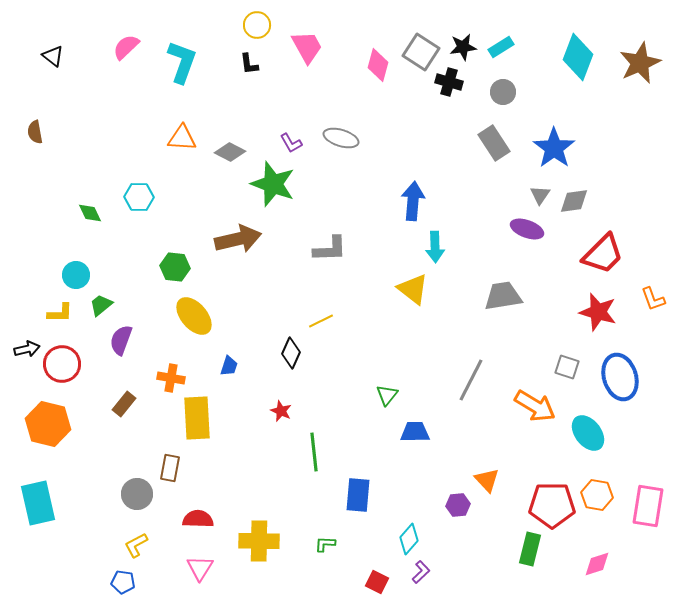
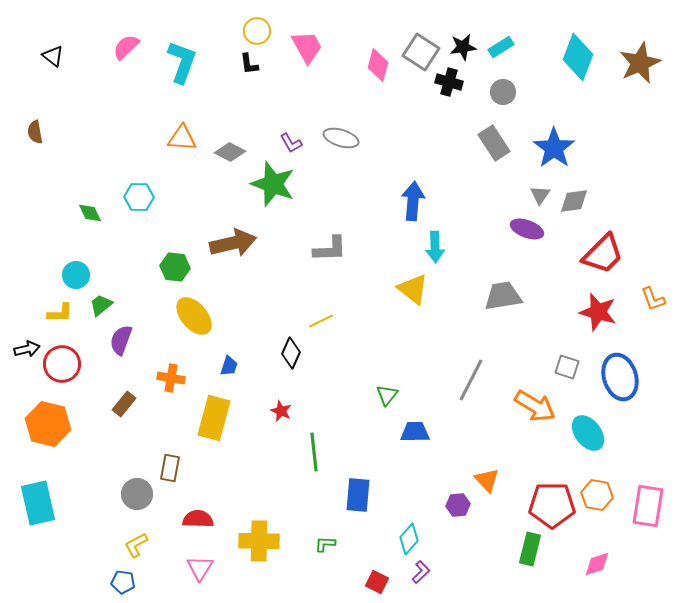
yellow circle at (257, 25): moved 6 px down
brown arrow at (238, 239): moved 5 px left, 4 px down
yellow rectangle at (197, 418): moved 17 px right; rotated 18 degrees clockwise
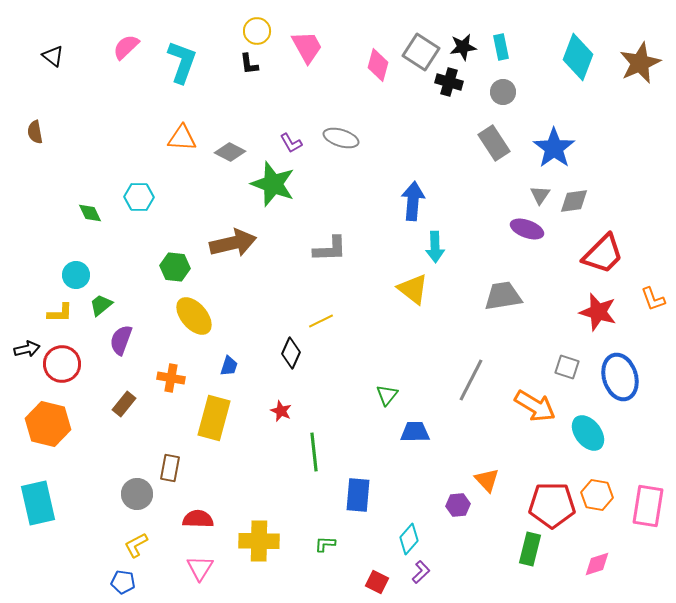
cyan rectangle at (501, 47): rotated 70 degrees counterclockwise
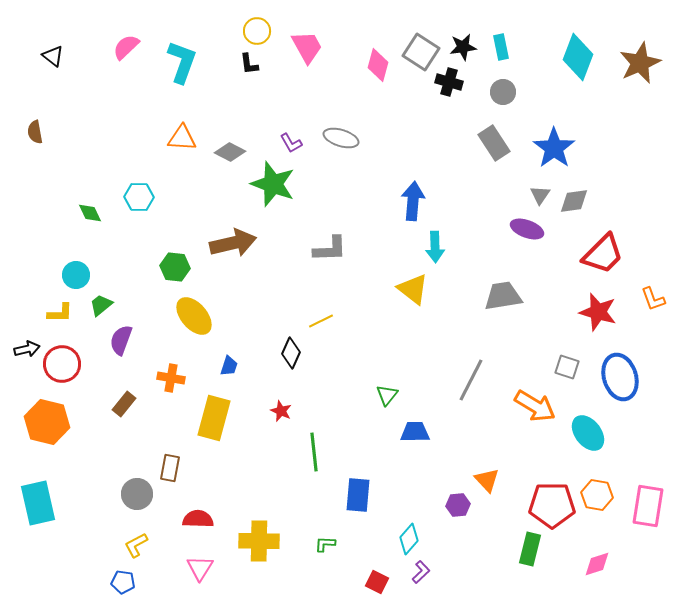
orange hexagon at (48, 424): moved 1 px left, 2 px up
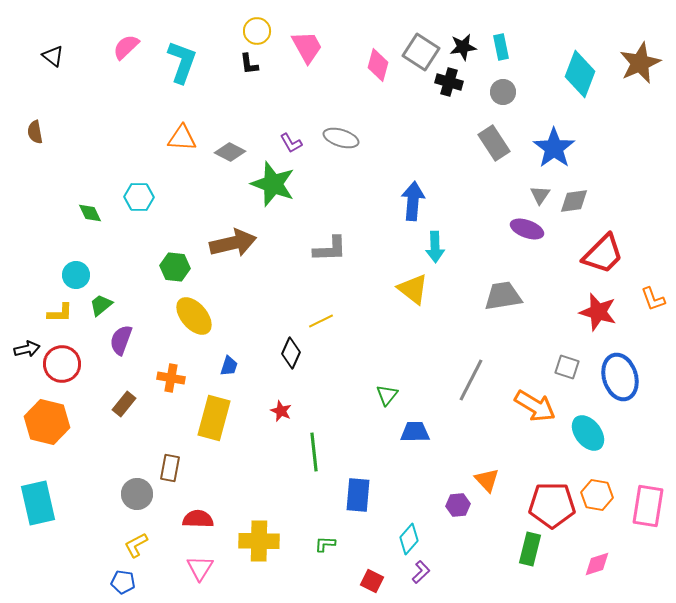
cyan diamond at (578, 57): moved 2 px right, 17 px down
red square at (377, 582): moved 5 px left, 1 px up
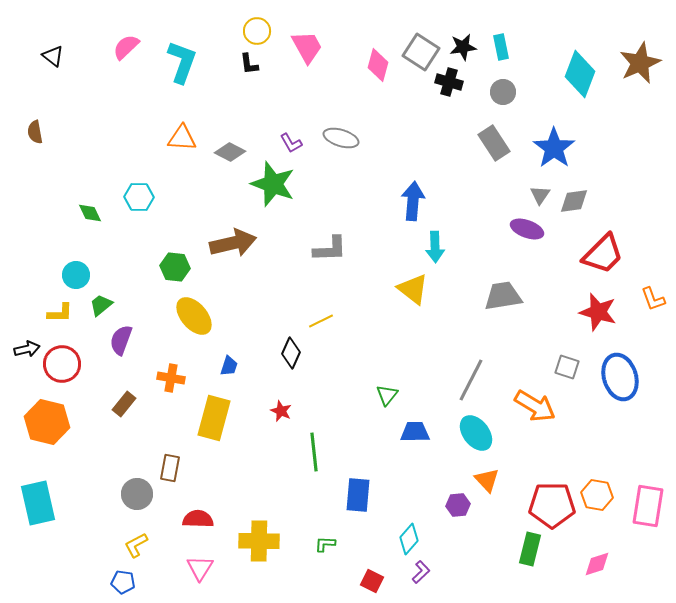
cyan ellipse at (588, 433): moved 112 px left
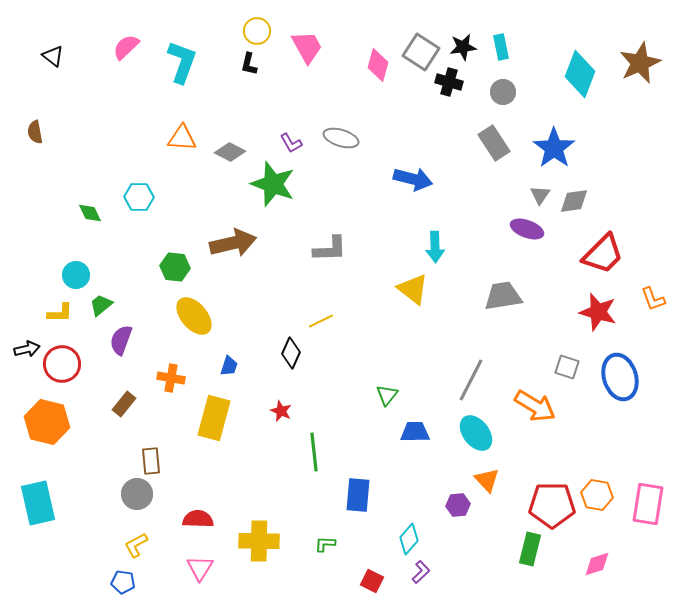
black L-shape at (249, 64): rotated 20 degrees clockwise
blue arrow at (413, 201): moved 22 px up; rotated 99 degrees clockwise
brown rectangle at (170, 468): moved 19 px left, 7 px up; rotated 16 degrees counterclockwise
pink rectangle at (648, 506): moved 2 px up
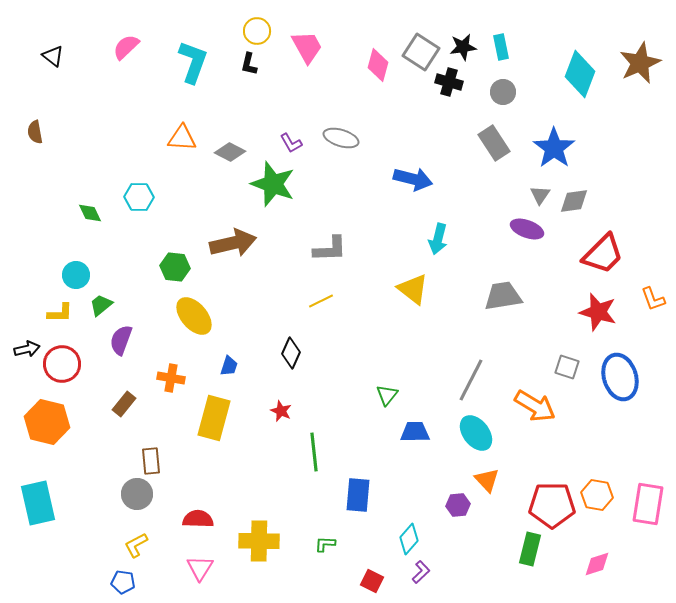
cyan L-shape at (182, 62): moved 11 px right
cyan arrow at (435, 247): moved 3 px right, 8 px up; rotated 16 degrees clockwise
yellow line at (321, 321): moved 20 px up
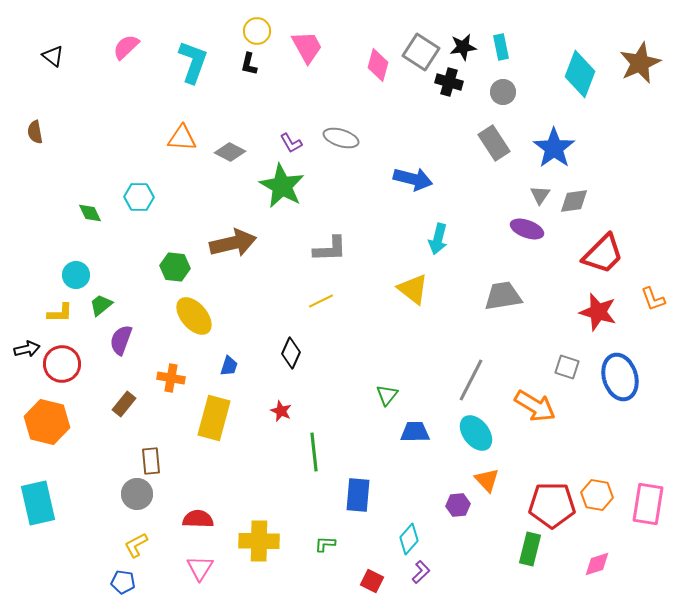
green star at (273, 184): moved 9 px right, 2 px down; rotated 9 degrees clockwise
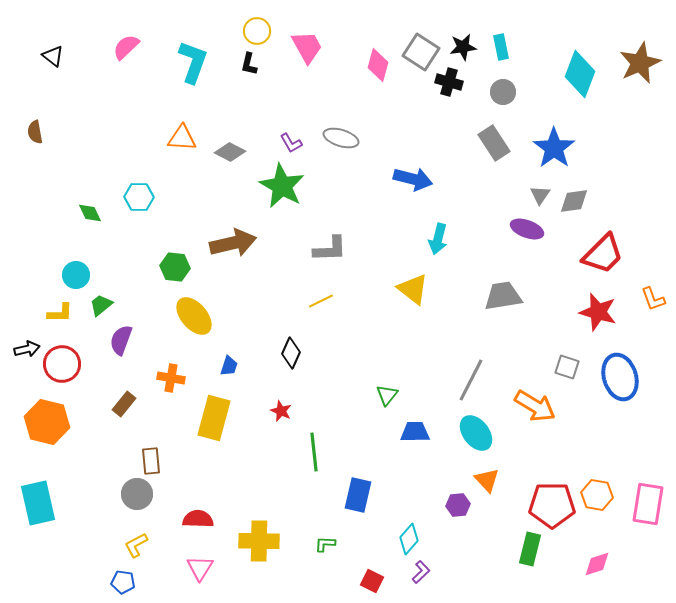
blue rectangle at (358, 495): rotated 8 degrees clockwise
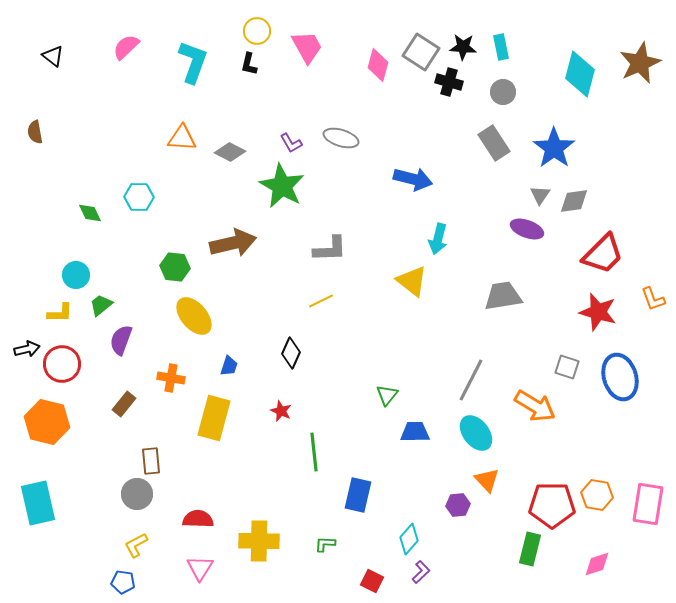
black star at (463, 47): rotated 12 degrees clockwise
cyan diamond at (580, 74): rotated 6 degrees counterclockwise
yellow triangle at (413, 289): moved 1 px left, 8 px up
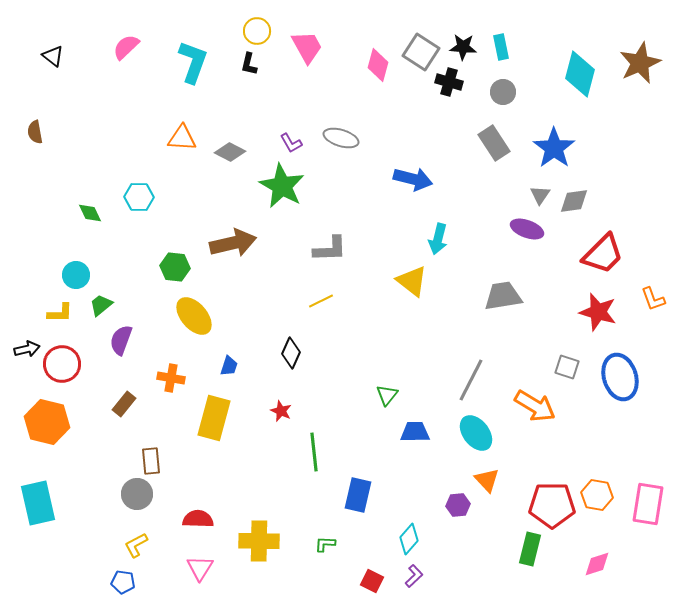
purple L-shape at (421, 572): moved 7 px left, 4 px down
